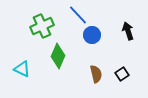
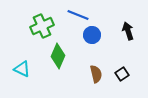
blue line: rotated 25 degrees counterclockwise
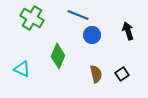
green cross: moved 10 px left, 8 px up; rotated 35 degrees counterclockwise
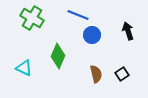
cyan triangle: moved 2 px right, 1 px up
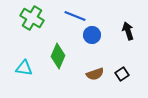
blue line: moved 3 px left, 1 px down
cyan triangle: rotated 18 degrees counterclockwise
brown semicircle: moved 1 px left; rotated 84 degrees clockwise
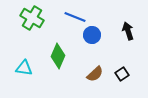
blue line: moved 1 px down
brown semicircle: rotated 24 degrees counterclockwise
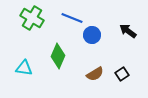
blue line: moved 3 px left, 1 px down
black arrow: rotated 36 degrees counterclockwise
brown semicircle: rotated 12 degrees clockwise
